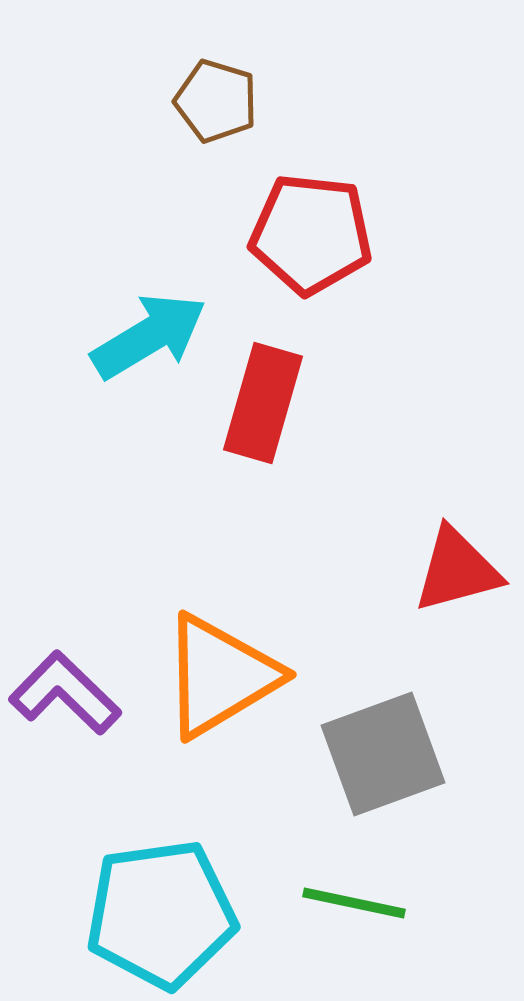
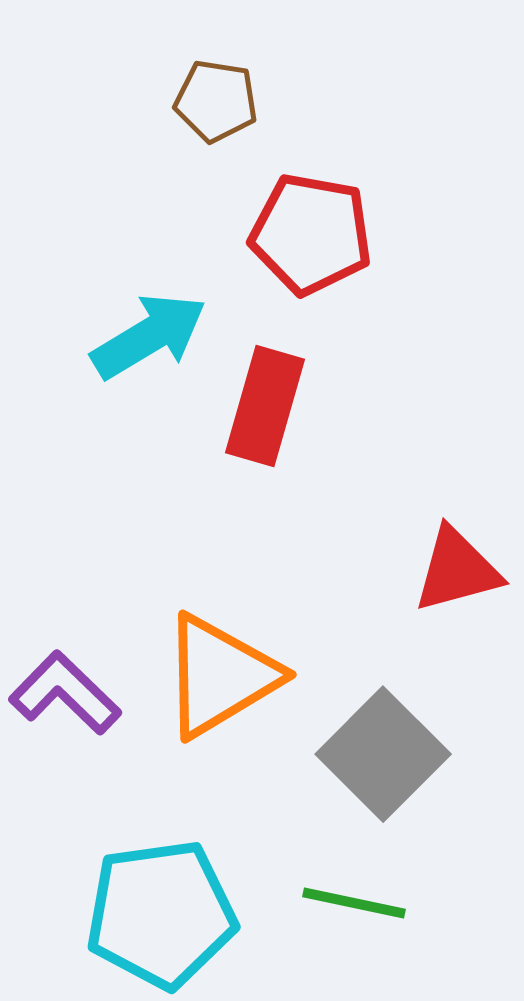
brown pentagon: rotated 8 degrees counterclockwise
red pentagon: rotated 4 degrees clockwise
red rectangle: moved 2 px right, 3 px down
gray square: rotated 25 degrees counterclockwise
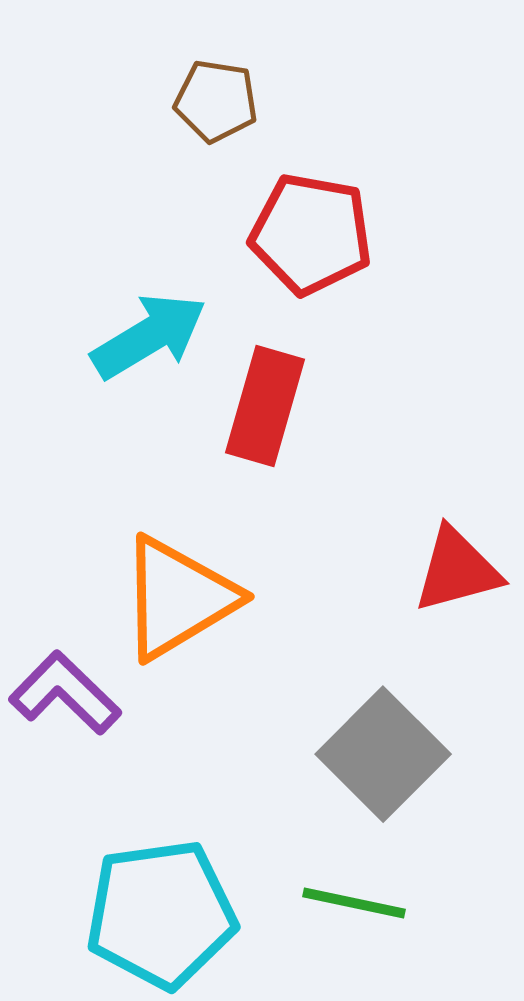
orange triangle: moved 42 px left, 78 px up
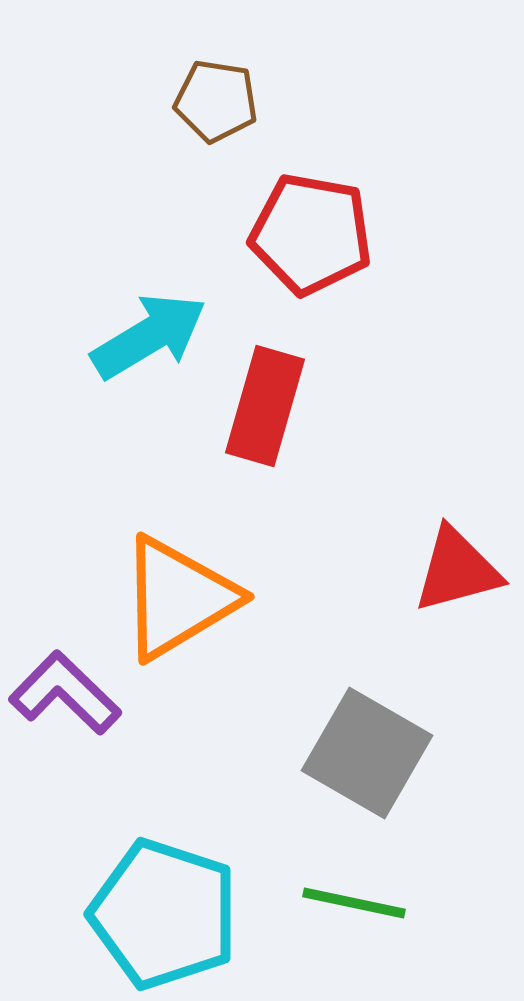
gray square: moved 16 px left, 1 px up; rotated 15 degrees counterclockwise
cyan pentagon: moved 3 px right; rotated 26 degrees clockwise
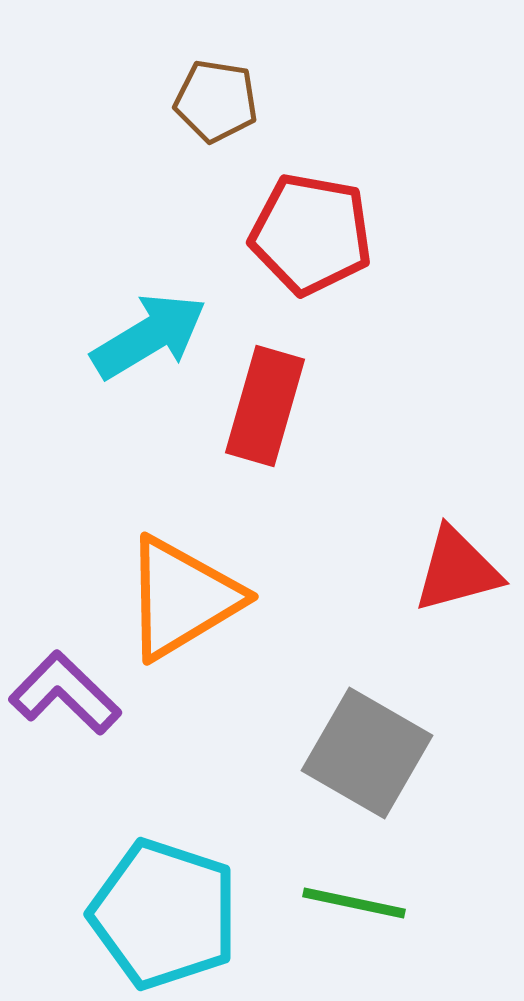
orange triangle: moved 4 px right
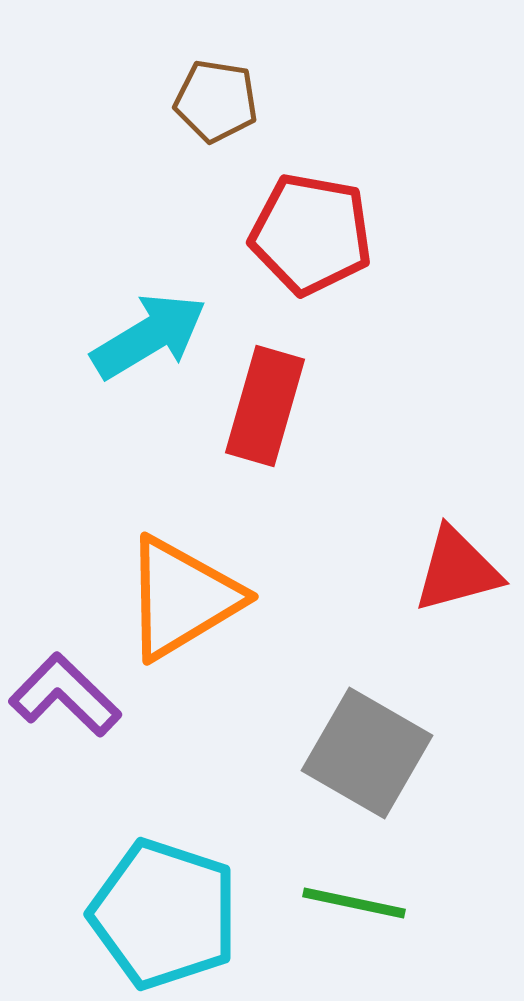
purple L-shape: moved 2 px down
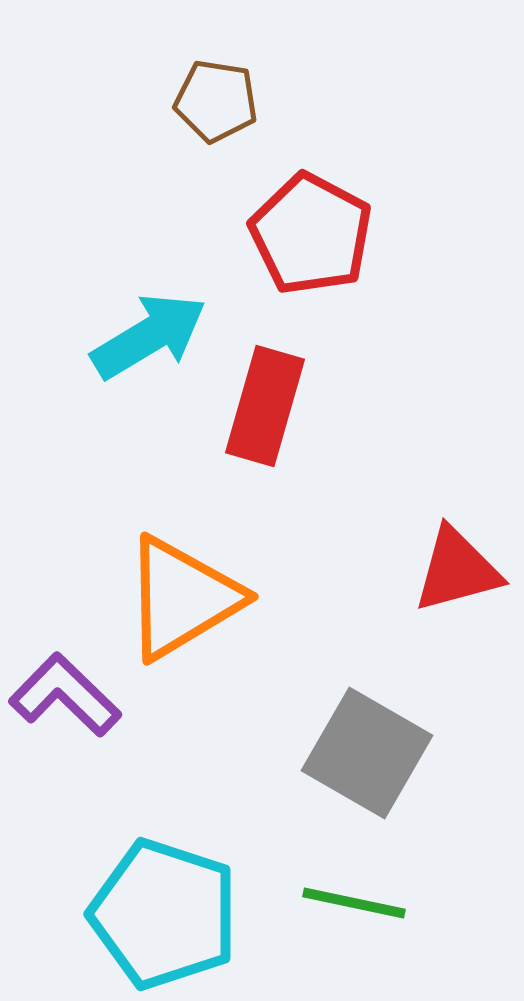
red pentagon: rotated 18 degrees clockwise
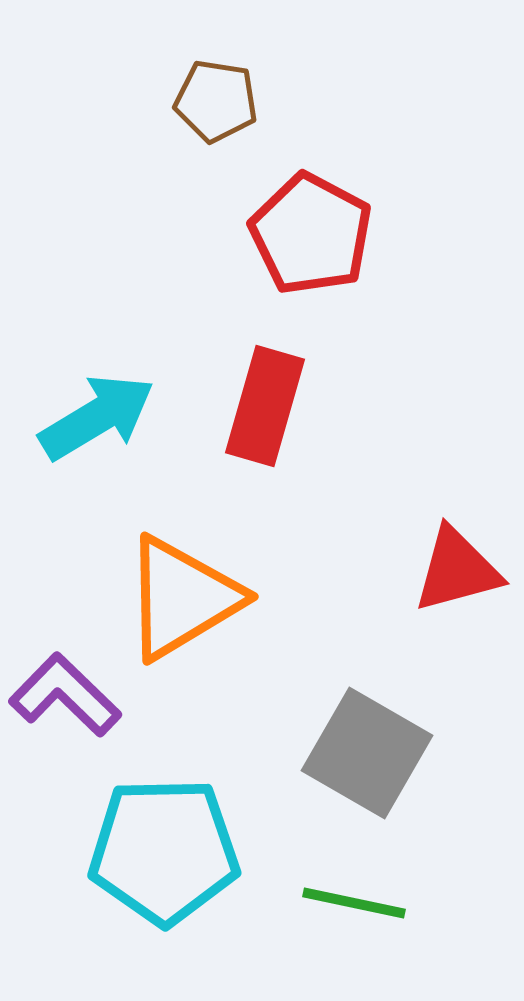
cyan arrow: moved 52 px left, 81 px down
cyan pentagon: moved 63 px up; rotated 19 degrees counterclockwise
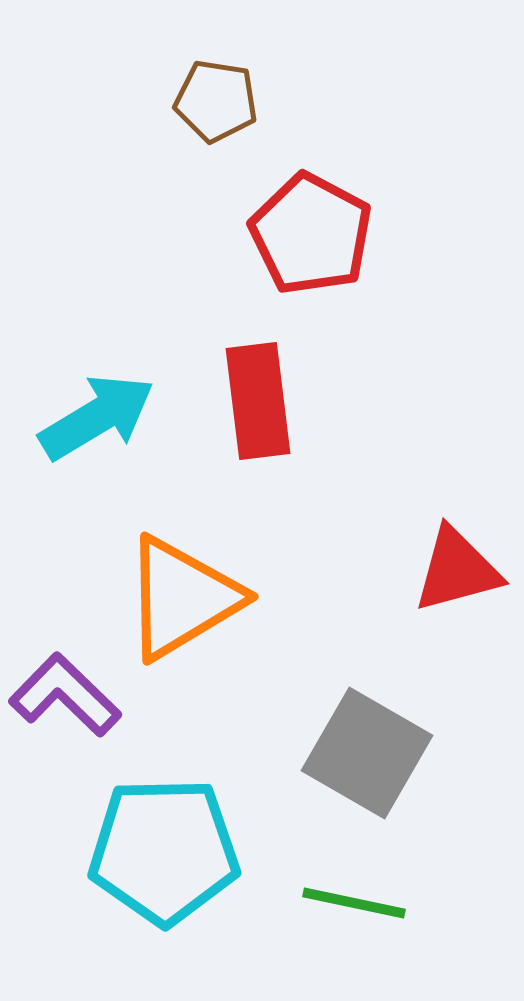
red rectangle: moved 7 px left, 5 px up; rotated 23 degrees counterclockwise
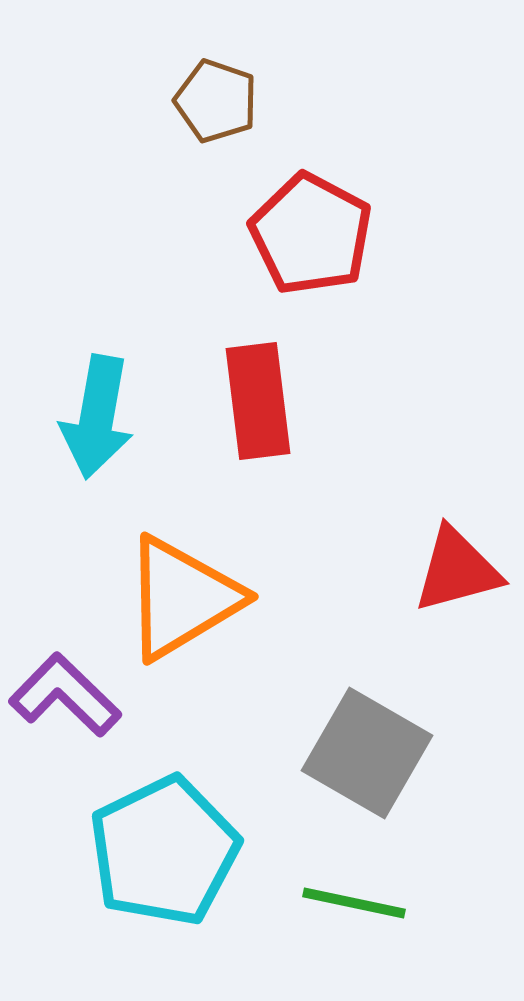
brown pentagon: rotated 10 degrees clockwise
cyan arrow: rotated 131 degrees clockwise
cyan pentagon: rotated 25 degrees counterclockwise
